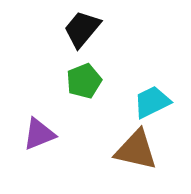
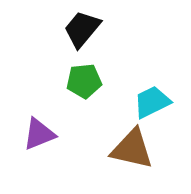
green pentagon: rotated 16 degrees clockwise
brown triangle: moved 4 px left, 1 px up
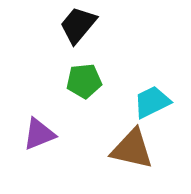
black trapezoid: moved 4 px left, 4 px up
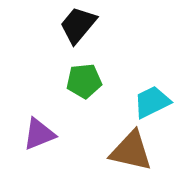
brown triangle: moved 1 px left, 2 px down
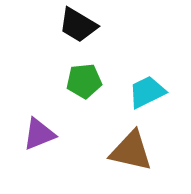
black trapezoid: rotated 99 degrees counterclockwise
cyan trapezoid: moved 5 px left, 10 px up
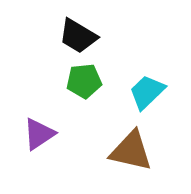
black trapezoid: moved 11 px down
cyan trapezoid: rotated 18 degrees counterclockwise
purple triangle: rotated 12 degrees counterclockwise
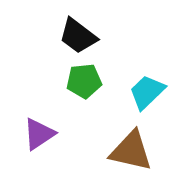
black trapezoid: rotated 6 degrees clockwise
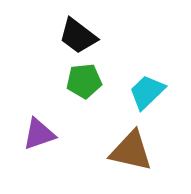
purple triangle: rotated 15 degrees clockwise
